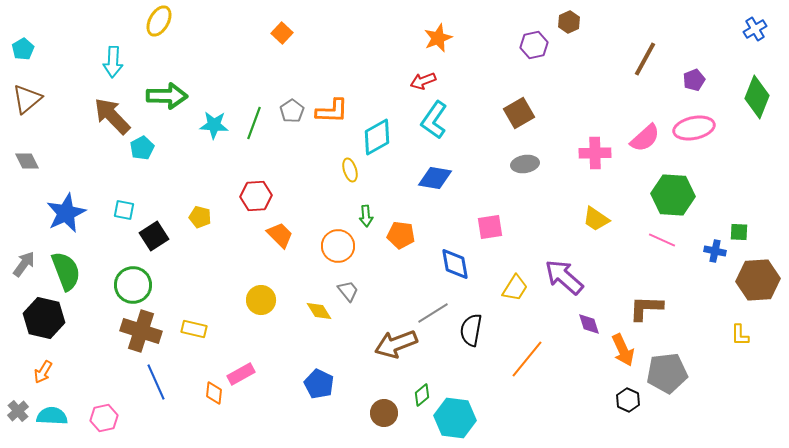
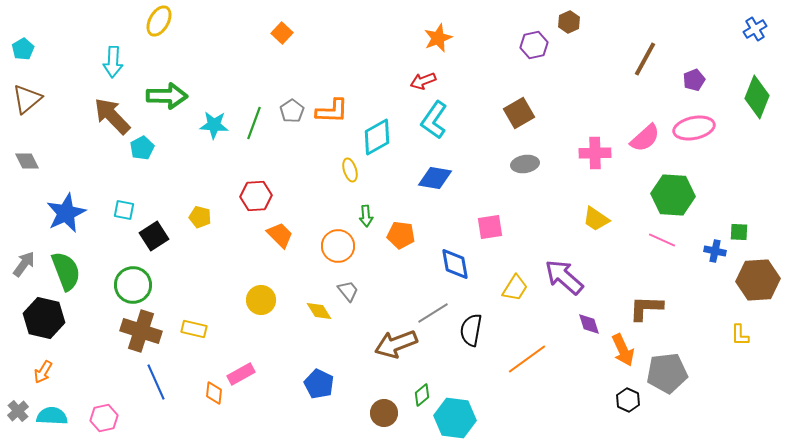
orange line at (527, 359): rotated 15 degrees clockwise
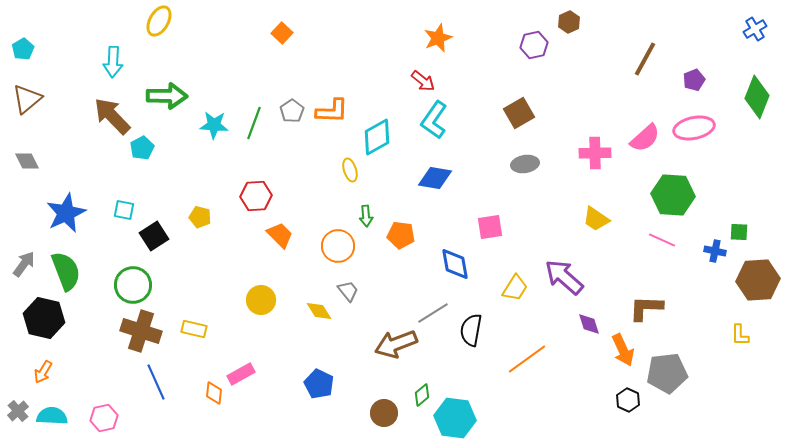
red arrow at (423, 81): rotated 120 degrees counterclockwise
